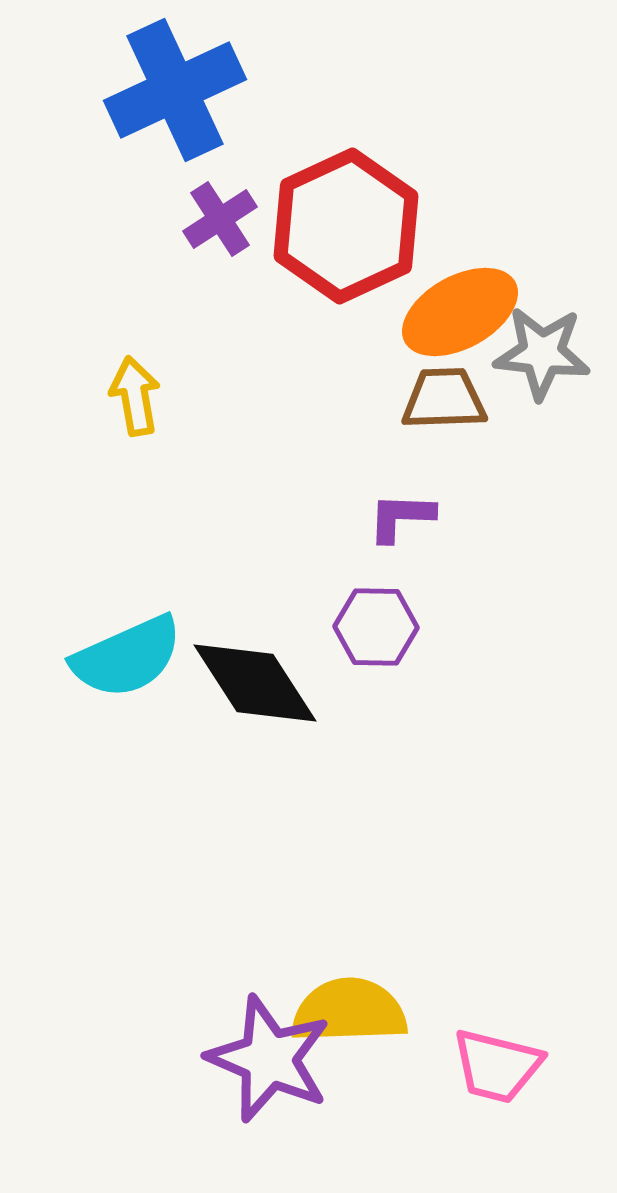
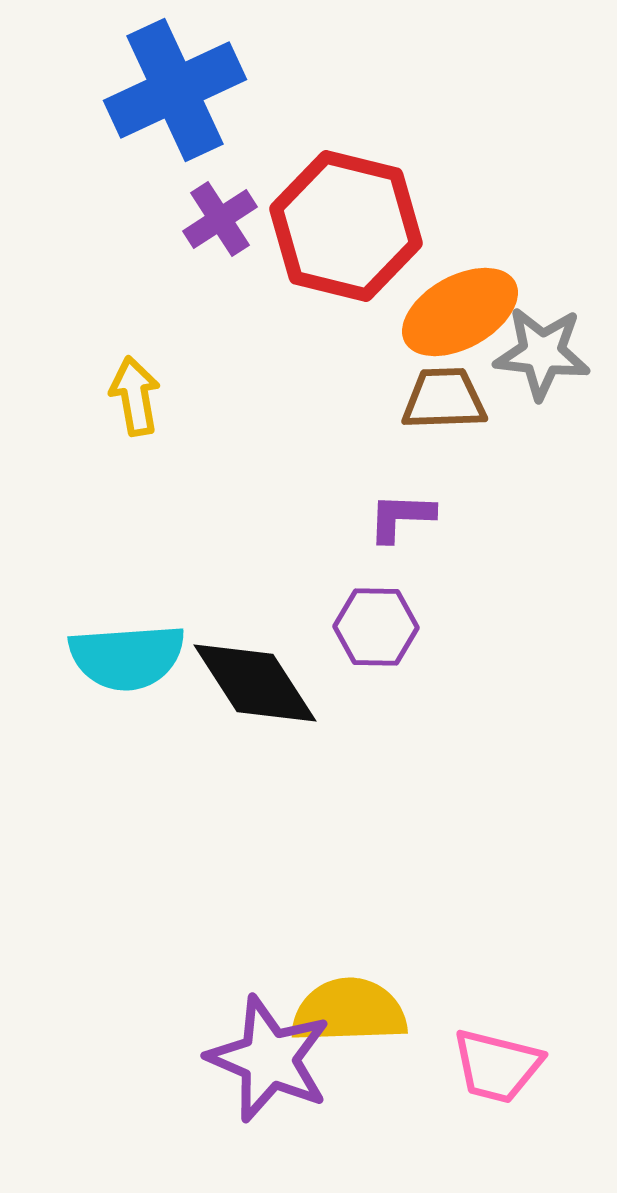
red hexagon: rotated 21 degrees counterclockwise
cyan semicircle: rotated 20 degrees clockwise
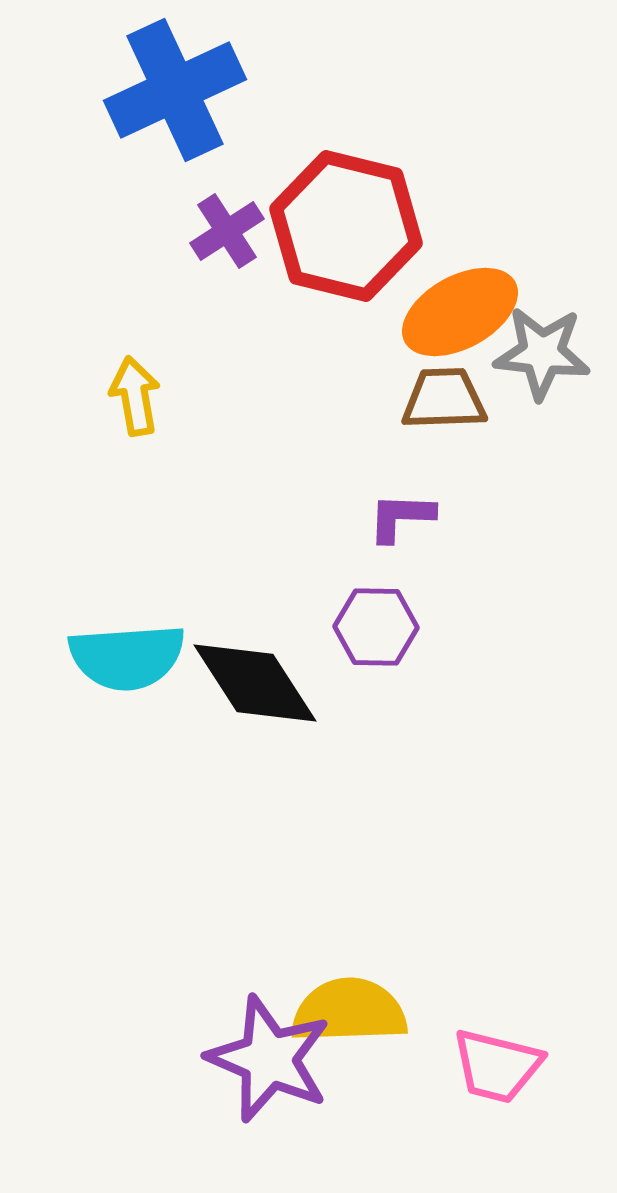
purple cross: moved 7 px right, 12 px down
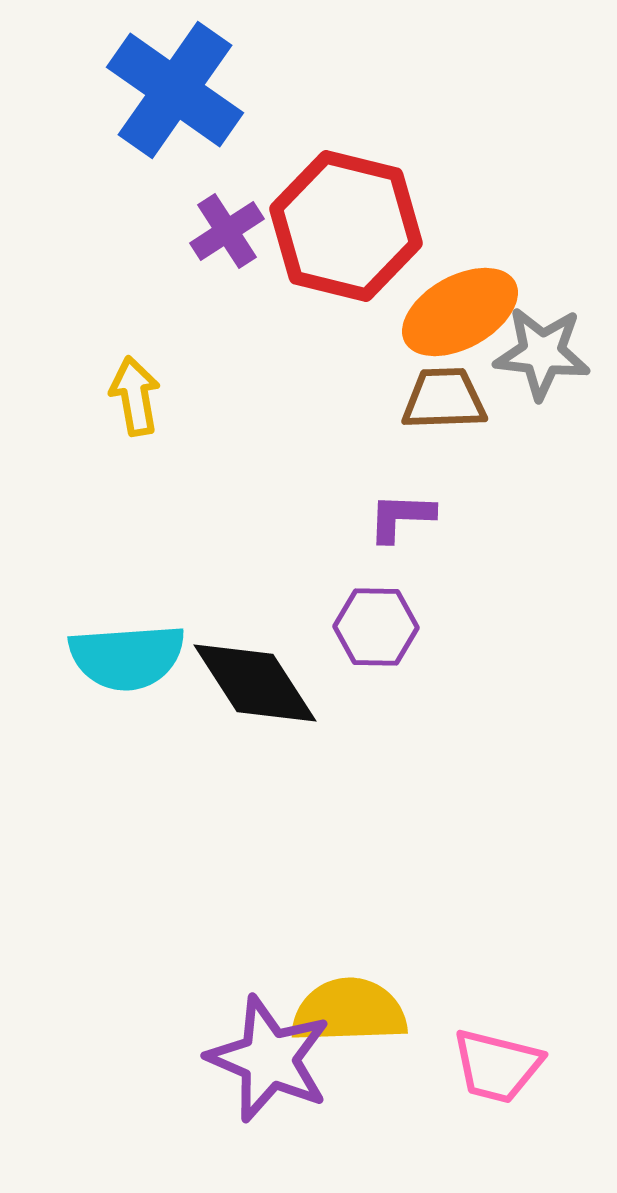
blue cross: rotated 30 degrees counterclockwise
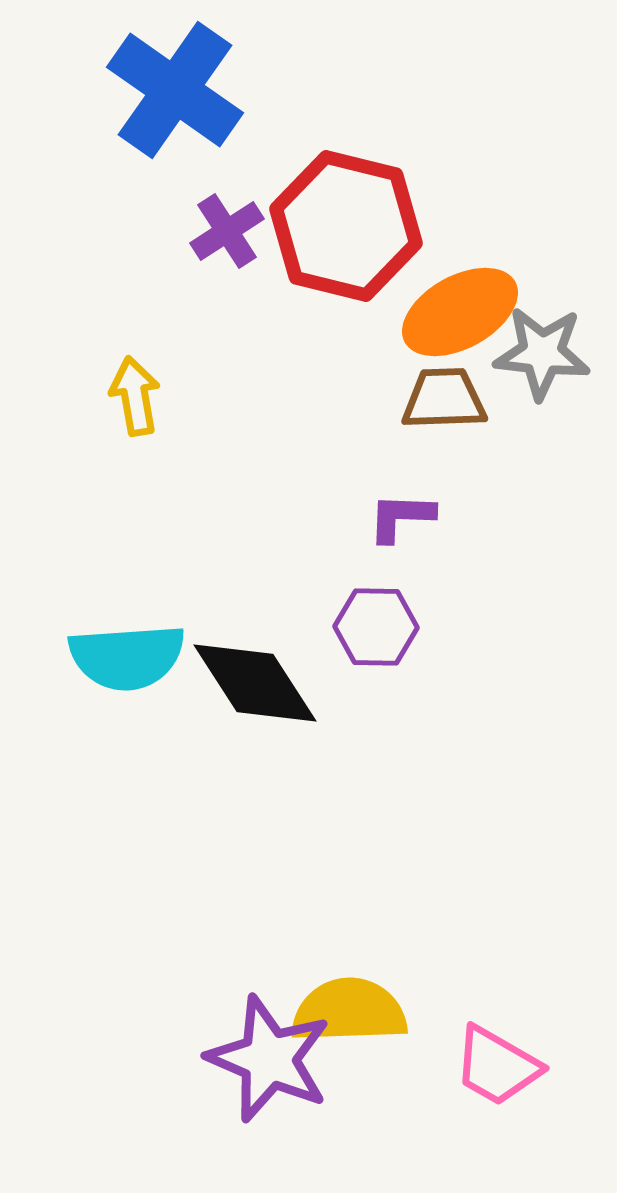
pink trapezoid: rotated 16 degrees clockwise
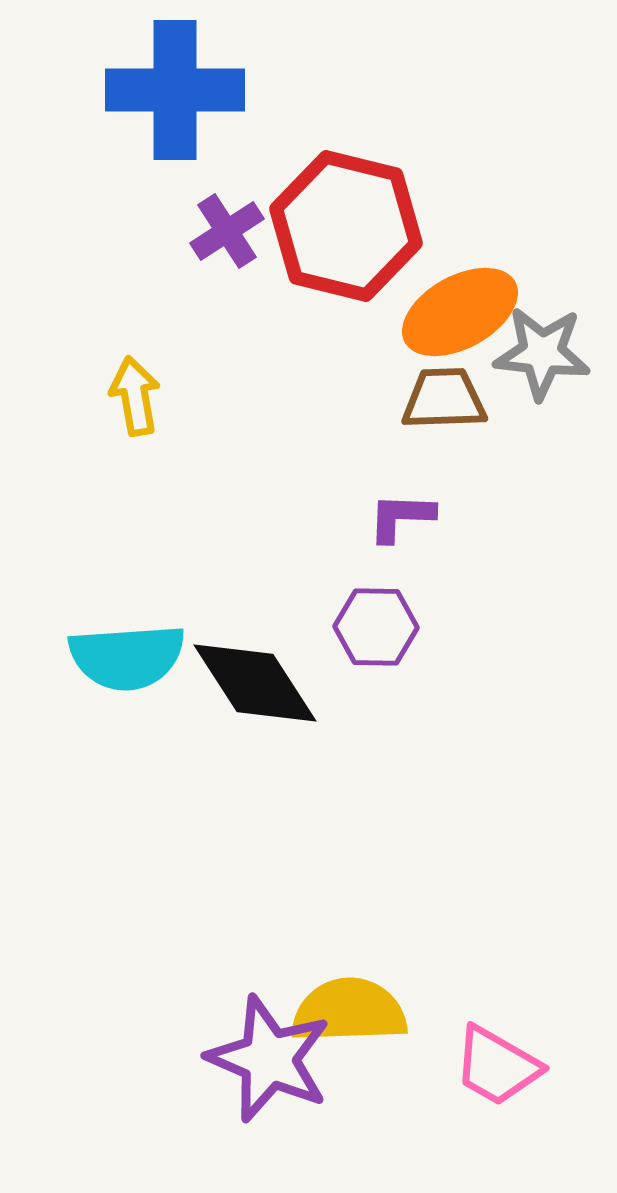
blue cross: rotated 35 degrees counterclockwise
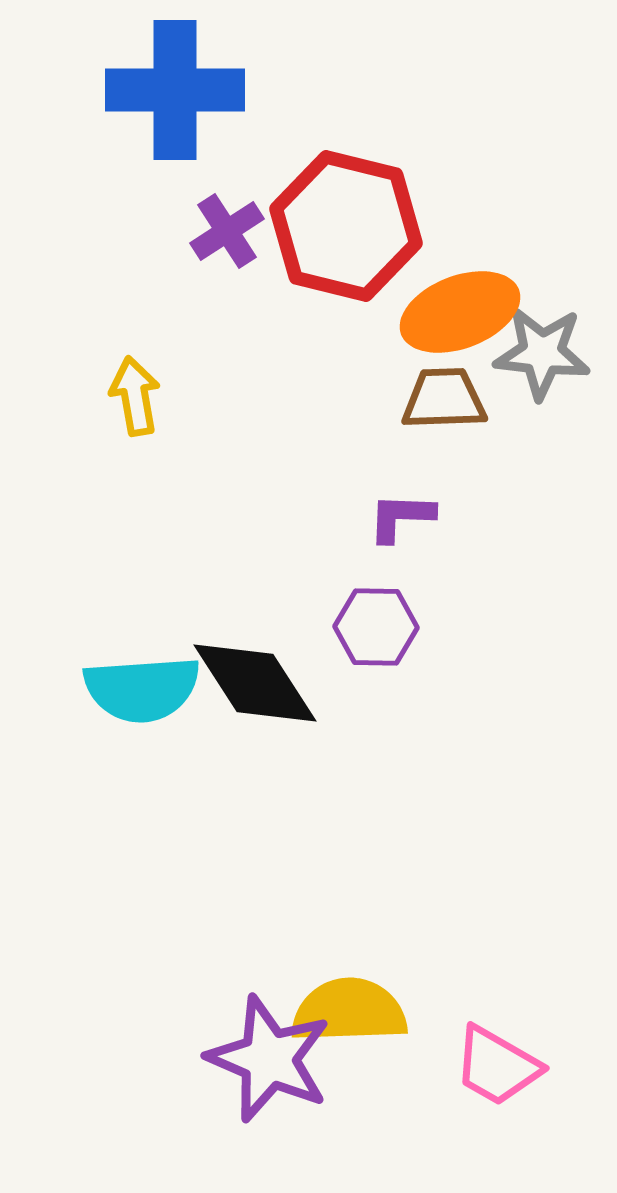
orange ellipse: rotated 8 degrees clockwise
cyan semicircle: moved 15 px right, 32 px down
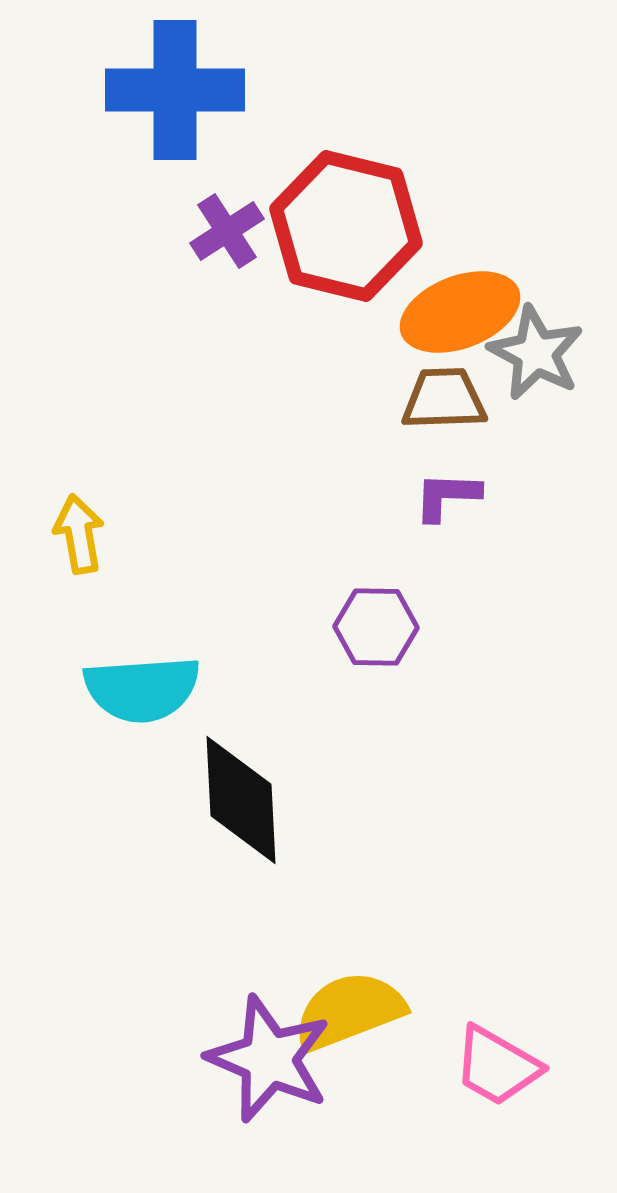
gray star: moved 6 px left; rotated 22 degrees clockwise
yellow arrow: moved 56 px left, 138 px down
purple L-shape: moved 46 px right, 21 px up
black diamond: moved 14 px left, 117 px down; rotated 30 degrees clockwise
yellow semicircle: rotated 19 degrees counterclockwise
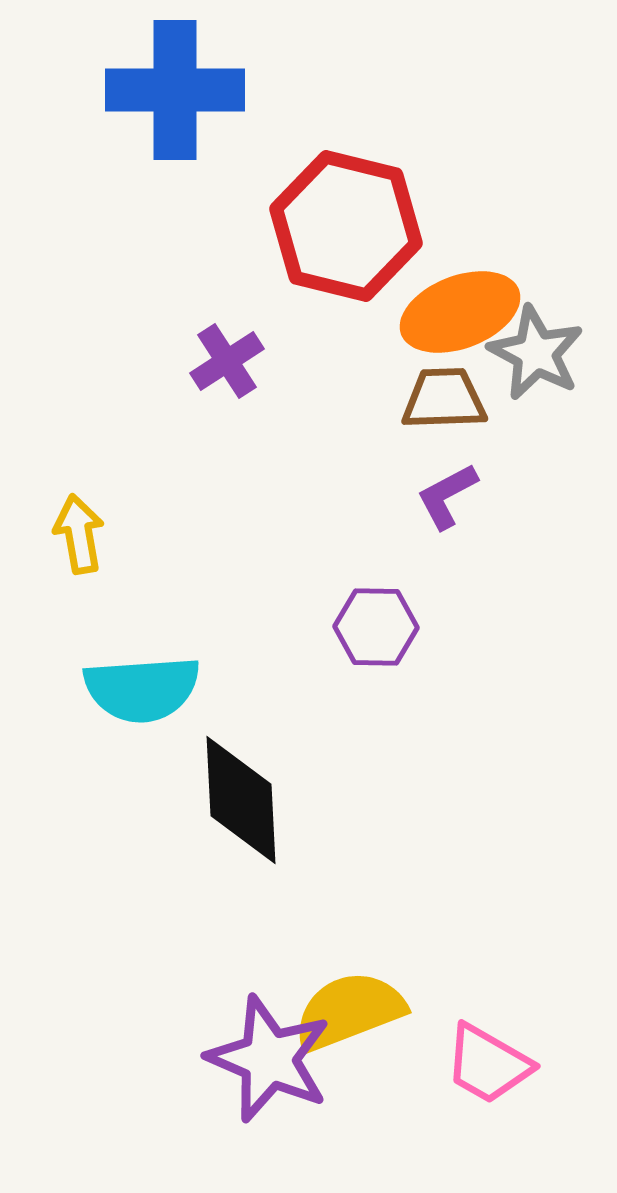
purple cross: moved 130 px down
purple L-shape: rotated 30 degrees counterclockwise
pink trapezoid: moved 9 px left, 2 px up
